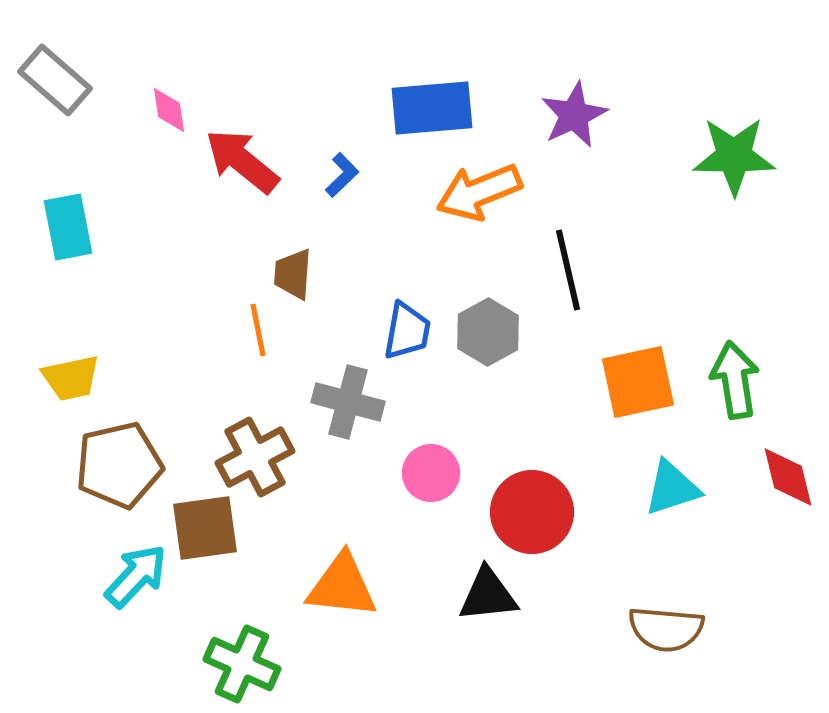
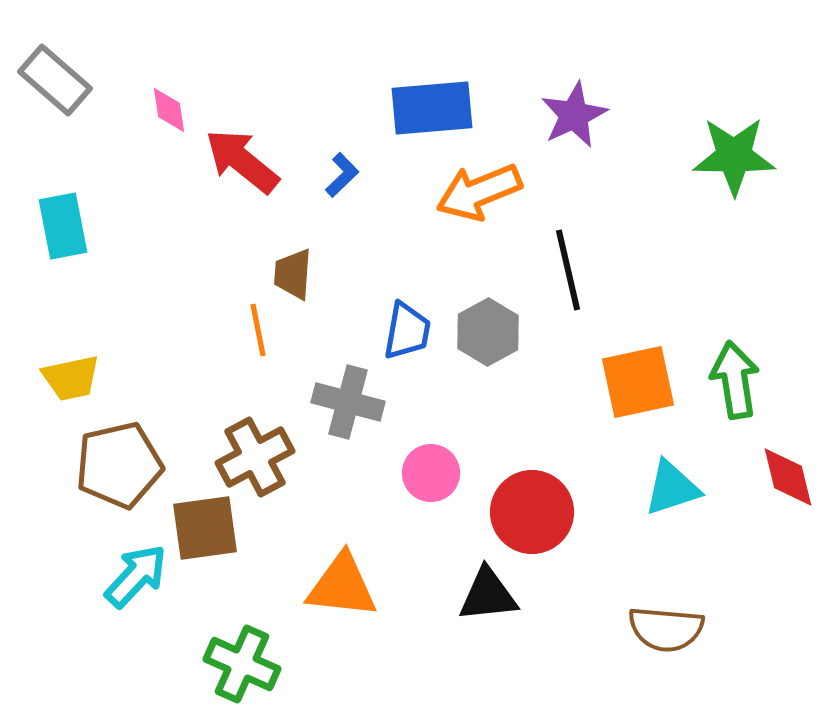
cyan rectangle: moved 5 px left, 1 px up
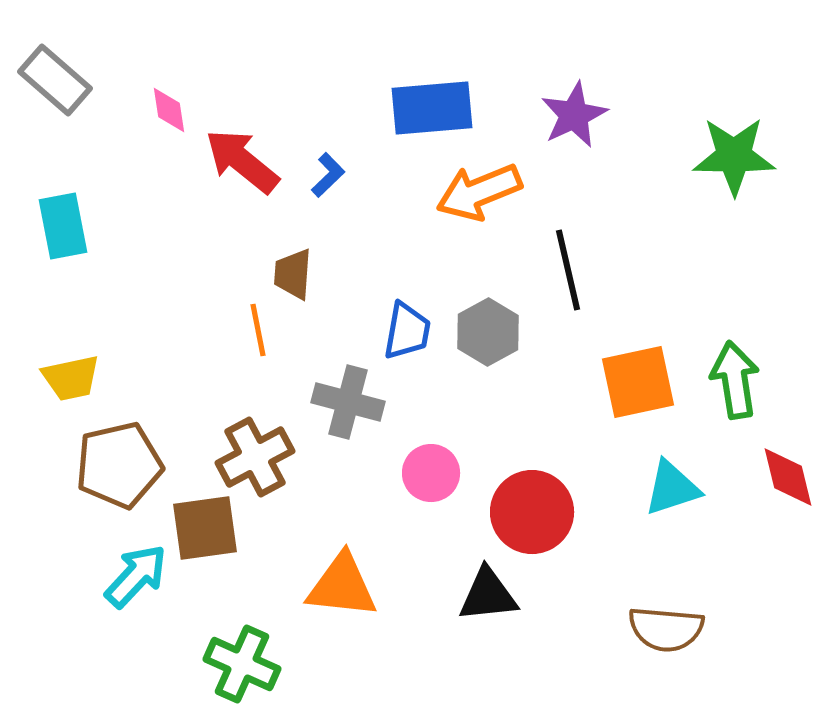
blue L-shape: moved 14 px left
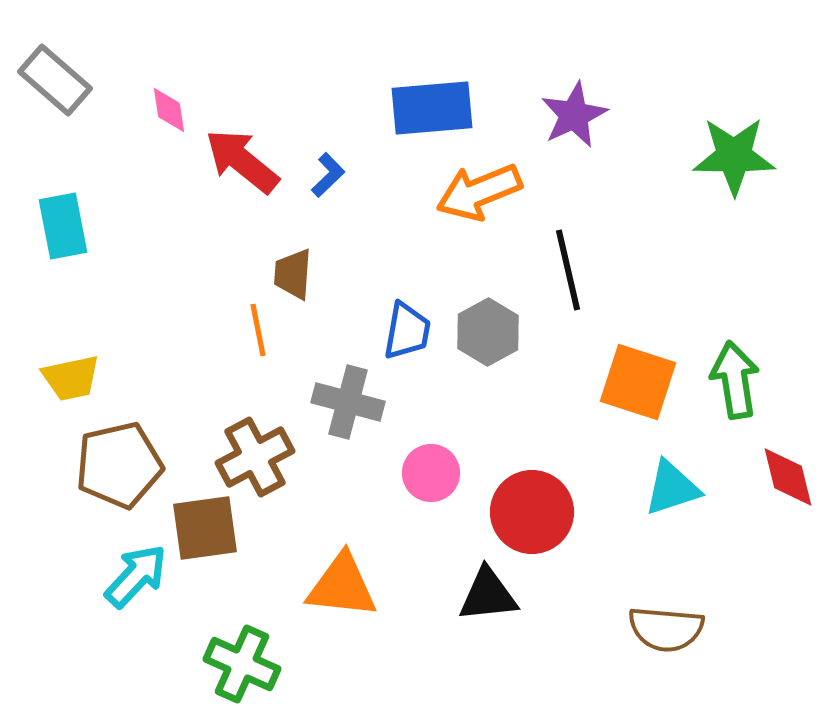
orange square: rotated 30 degrees clockwise
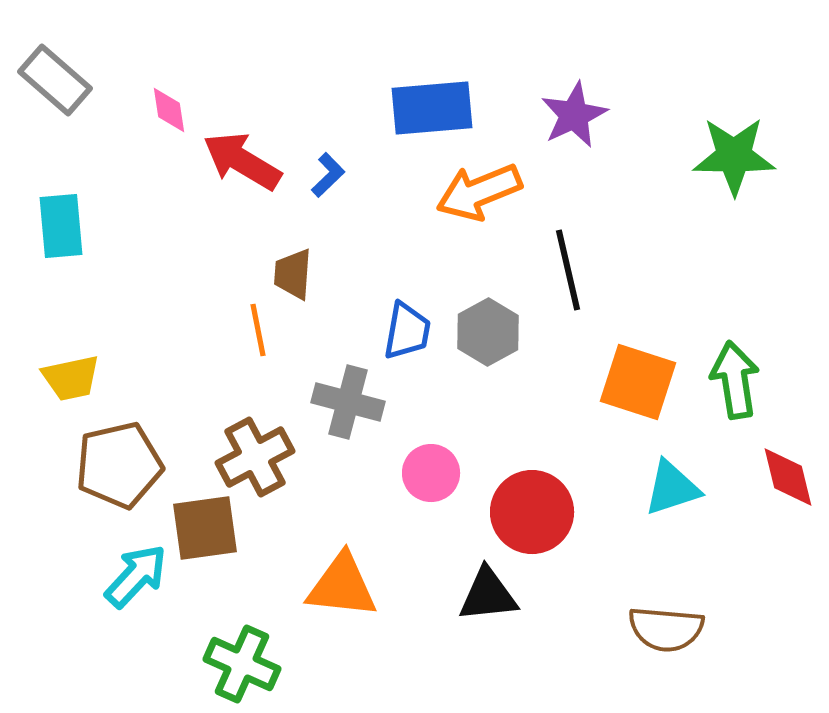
red arrow: rotated 8 degrees counterclockwise
cyan rectangle: moved 2 px left; rotated 6 degrees clockwise
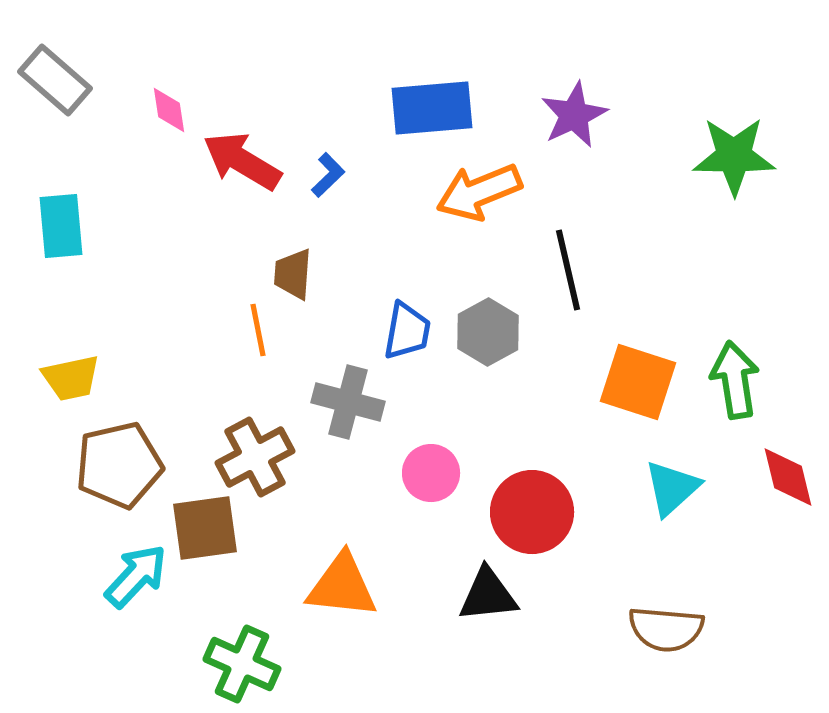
cyan triangle: rotated 24 degrees counterclockwise
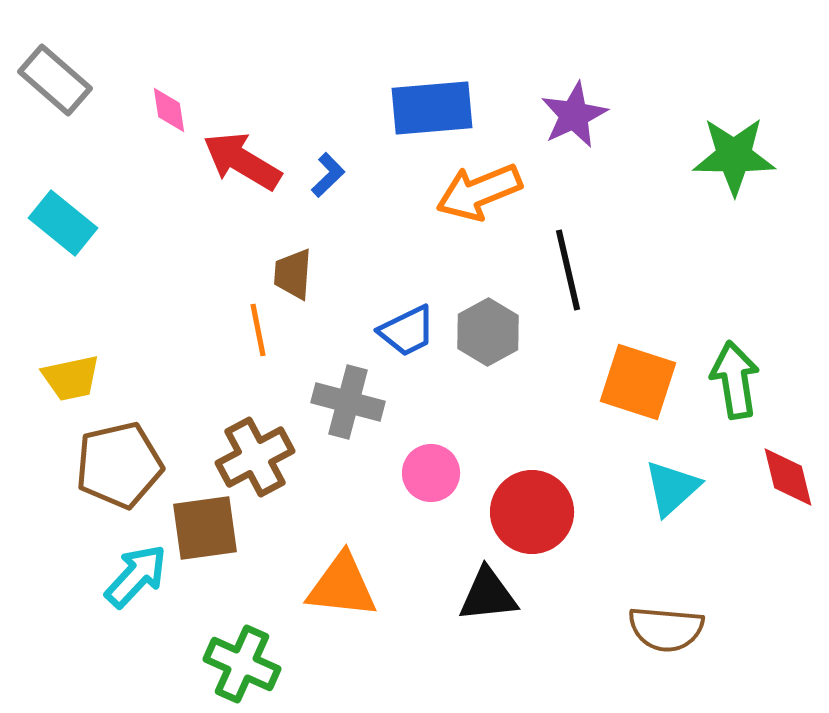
cyan rectangle: moved 2 px right, 3 px up; rotated 46 degrees counterclockwise
blue trapezoid: rotated 54 degrees clockwise
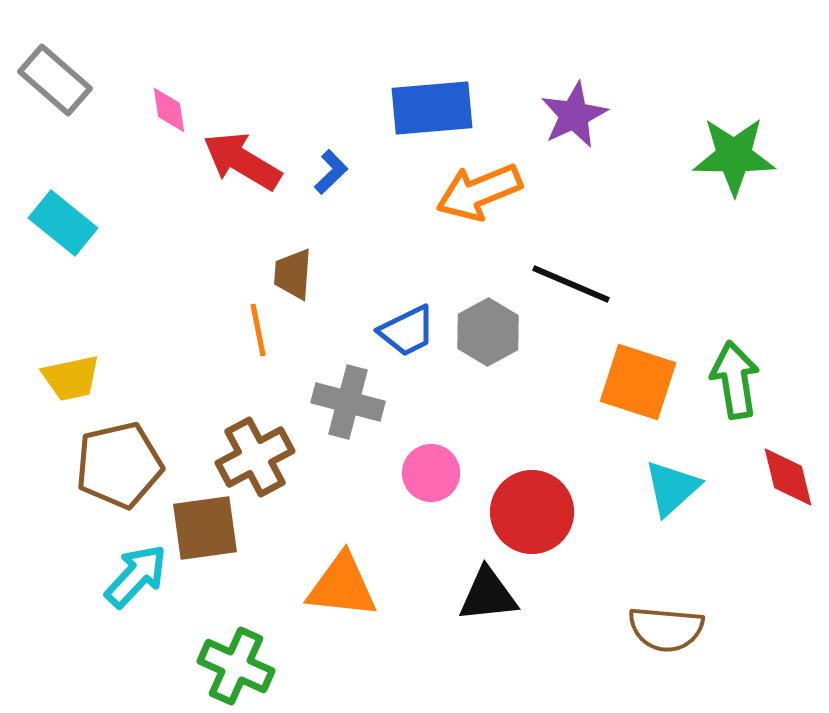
blue L-shape: moved 3 px right, 3 px up
black line: moved 3 px right, 14 px down; rotated 54 degrees counterclockwise
green cross: moved 6 px left, 2 px down
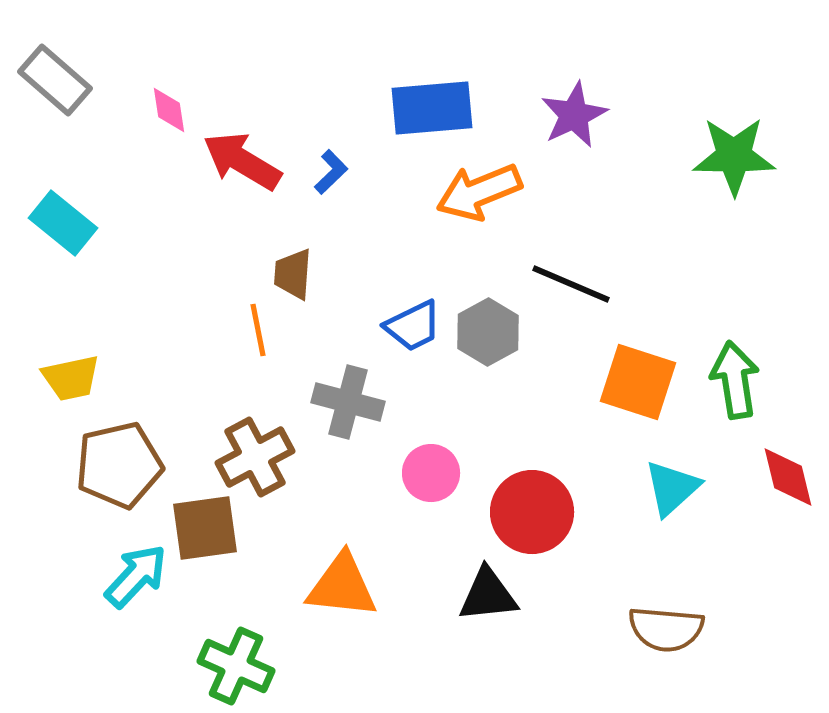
blue trapezoid: moved 6 px right, 5 px up
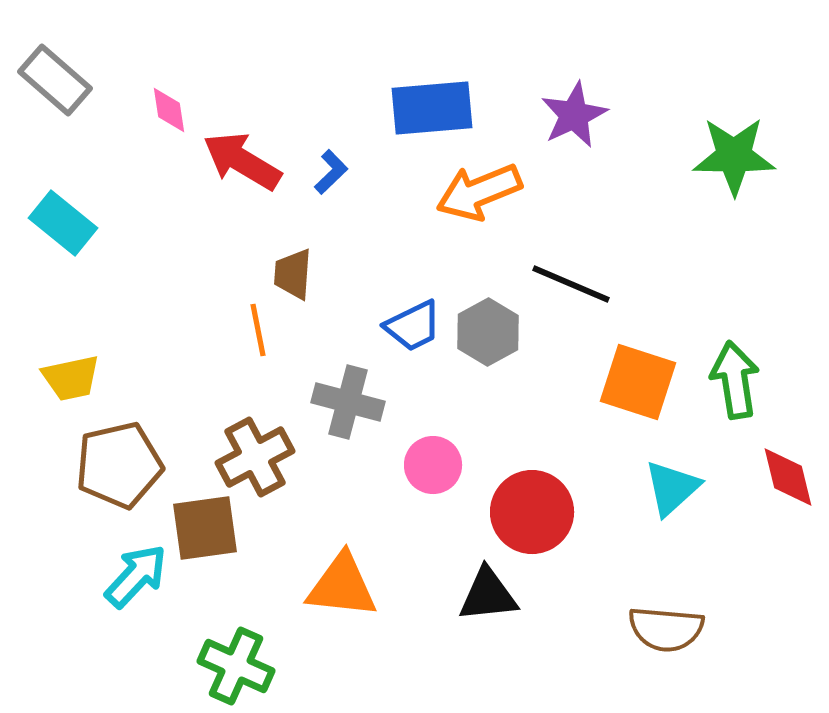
pink circle: moved 2 px right, 8 px up
